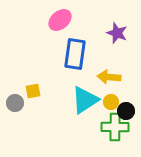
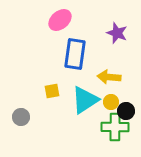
yellow square: moved 19 px right
gray circle: moved 6 px right, 14 px down
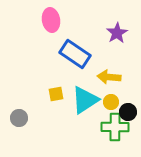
pink ellipse: moved 9 px left; rotated 60 degrees counterclockwise
purple star: rotated 20 degrees clockwise
blue rectangle: rotated 64 degrees counterclockwise
yellow square: moved 4 px right, 3 px down
black circle: moved 2 px right, 1 px down
gray circle: moved 2 px left, 1 px down
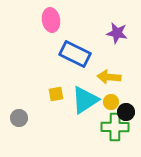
purple star: rotated 30 degrees counterclockwise
blue rectangle: rotated 8 degrees counterclockwise
black circle: moved 2 px left
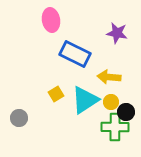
yellow square: rotated 21 degrees counterclockwise
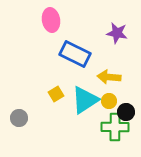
yellow circle: moved 2 px left, 1 px up
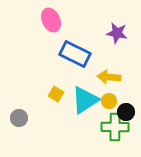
pink ellipse: rotated 15 degrees counterclockwise
yellow square: rotated 28 degrees counterclockwise
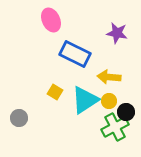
yellow square: moved 1 px left, 2 px up
green cross: rotated 28 degrees counterclockwise
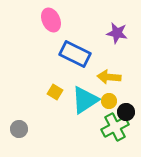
gray circle: moved 11 px down
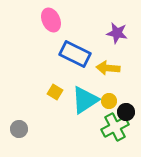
yellow arrow: moved 1 px left, 9 px up
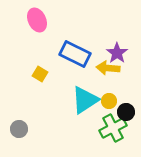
pink ellipse: moved 14 px left
purple star: moved 20 px down; rotated 25 degrees clockwise
yellow square: moved 15 px left, 18 px up
green cross: moved 2 px left, 1 px down
